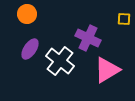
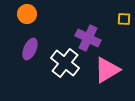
purple ellipse: rotated 10 degrees counterclockwise
white cross: moved 5 px right, 2 px down
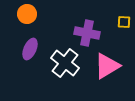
yellow square: moved 3 px down
purple cross: moved 1 px left, 5 px up; rotated 15 degrees counterclockwise
pink triangle: moved 4 px up
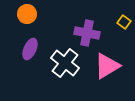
yellow square: rotated 32 degrees clockwise
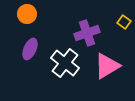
purple cross: rotated 30 degrees counterclockwise
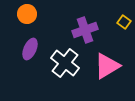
purple cross: moved 2 px left, 3 px up
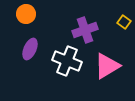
orange circle: moved 1 px left
white cross: moved 2 px right, 2 px up; rotated 16 degrees counterclockwise
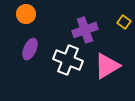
white cross: moved 1 px right, 1 px up
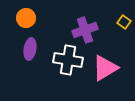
orange circle: moved 4 px down
purple ellipse: rotated 15 degrees counterclockwise
white cross: rotated 12 degrees counterclockwise
pink triangle: moved 2 px left, 2 px down
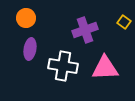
white cross: moved 5 px left, 6 px down
pink triangle: rotated 28 degrees clockwise
